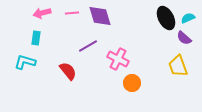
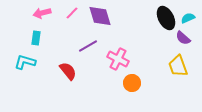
pink line: rotated 40 degrees counterclockwise
purple semicircle: moved 1 px left
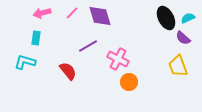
orange circle: moved 3 px left, 1 px up
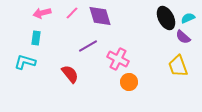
purple semicircle: moved 1 px up
red semicircle: moved 2 px right, 3 px down
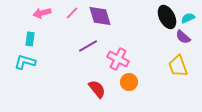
black ellipse: moved 1 px right, 1 px up
cyan rectangle: moved 6 px left, 1 px down
red semicircle: moved 27 px right, 15 px down
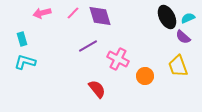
pink line: moved 1 px right
cyan rectangle: moved 8 px left; rotated 24 degrees counterclockwise
orange circle: moved 16 px right, 6 px up
